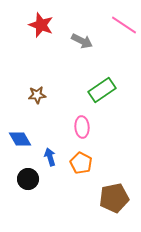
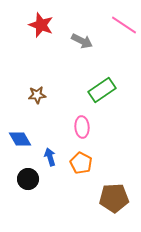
brown pentagon: rotated 8 degrees clockwise
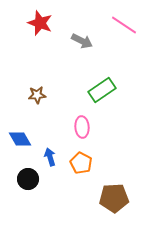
red star: moved 1 px left, 2 px up
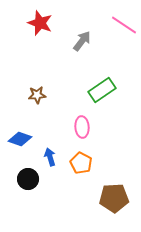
gray arrow: rotated 80 degrees counterclockwise
blue diamond: rotated 40 degrees counterclockwise
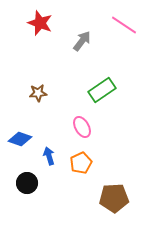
brown star: moved 1 px right, 2 px up
pink ellipse: rotated 25 degrees counterclockwise
blue arrow: moved 1 px left, 1 px up
orange pentagon: rotated 20 degrees clockwise
black circle: moved 1 px left, 4 px down
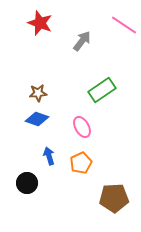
blue diamond: moved 17 px right, 20 px up
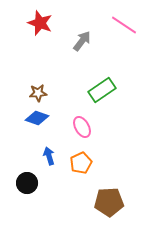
blue diamond: moved 1 px up
brown pentagon: moved 5 px left, 4 px down
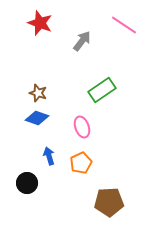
brown star: rotated 24 degrees clockwise
pink ellipse: rotated 10 degrees clockwise
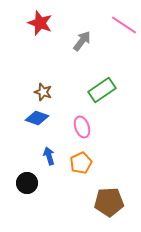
brown star: moved 5 px right, 1 px up
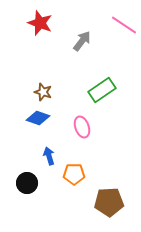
blue diamond: moved 1 px right
orange pentagon: moved 7 px left, 11 px down; rotated 25 degrees clockwise
